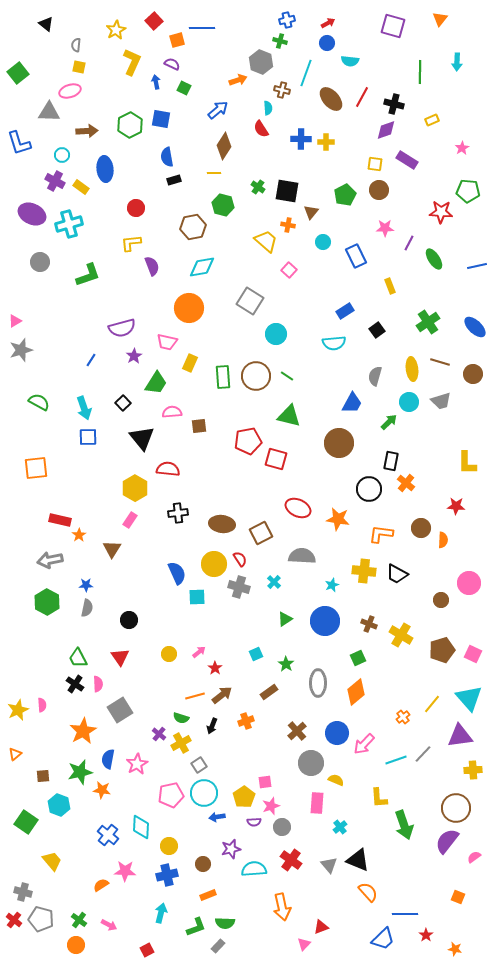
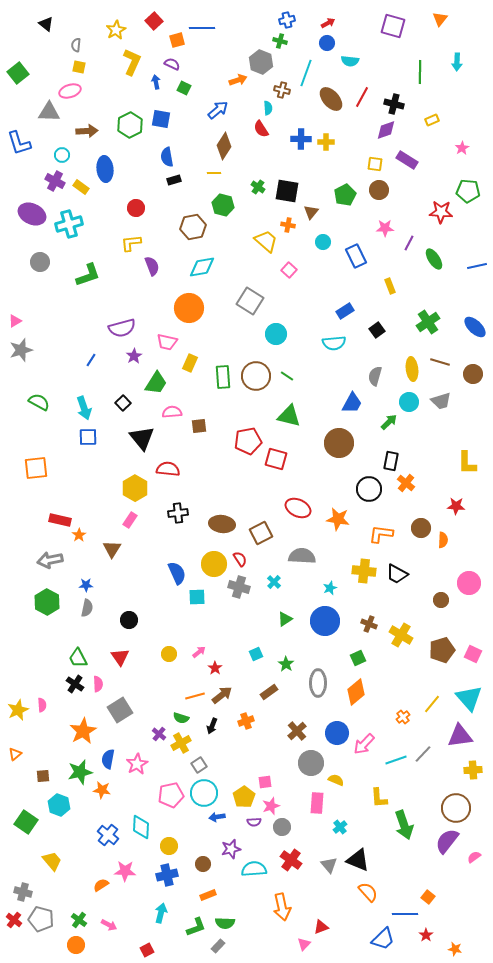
cyan star at (332, 585): moved 2 px left, 3 px down
orange square at (458, 897): moved 30 px left; rotated 16 degrees clockwise
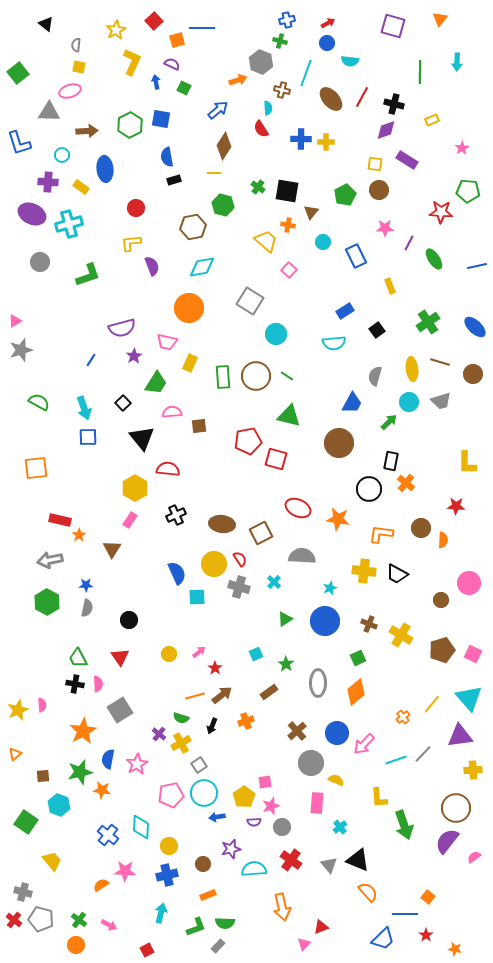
purple cross at (55, 181): moved 7 px left, 1 px down; rotated 24 degrees counterclockwise
black cross at (178, 513): moved 2 px left, 2 px down; rotated 18 degrees counterclockwise
black cross at (75, 684): rotated 24 degrees counterclockwise
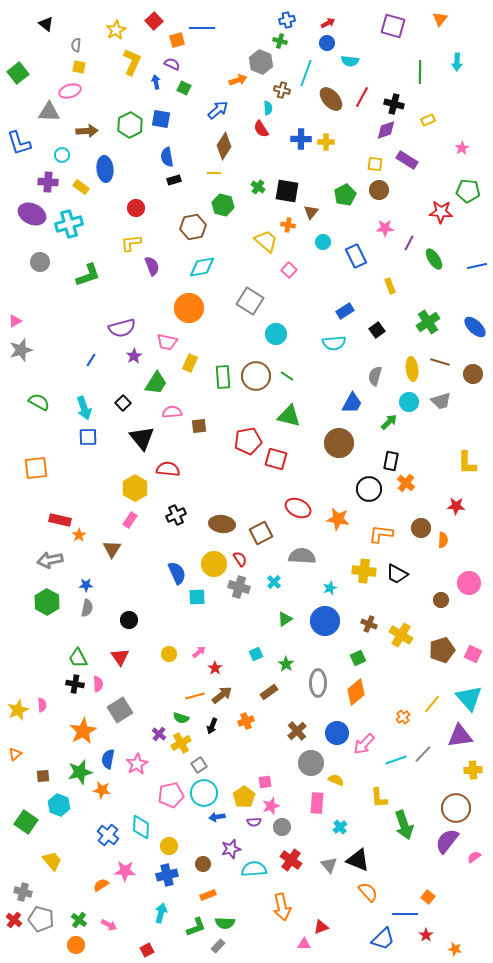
yellow rectangle at (432, 120): moved 4 px left
pink triangle at (304, 944): rotated 48 degrees clockwise
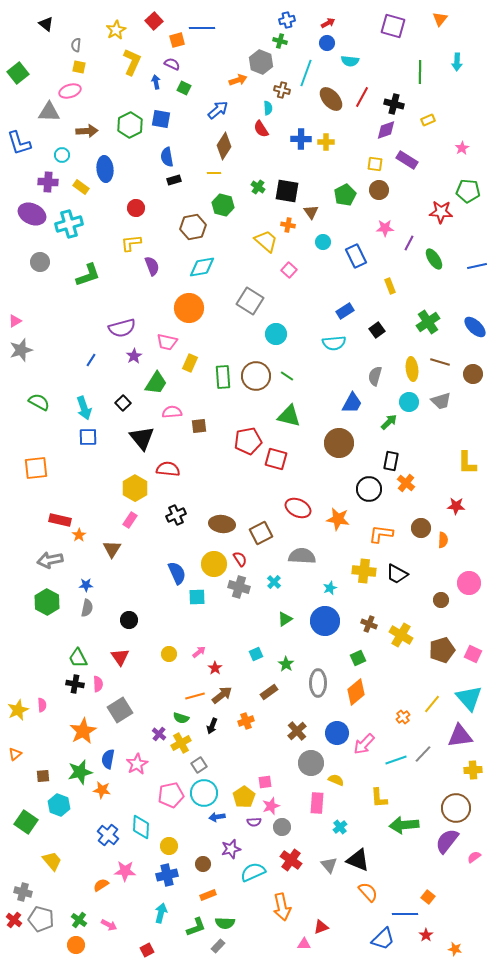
brown triangle at (311, 212): rotated 14 degrees counterclockwise
green arrow at (404, 825): rotated 104 degrees clockwise
cyan semicircle at (254, 869): moved 1 px left, 3 px down; rotated 20 degrees counterclockwise
